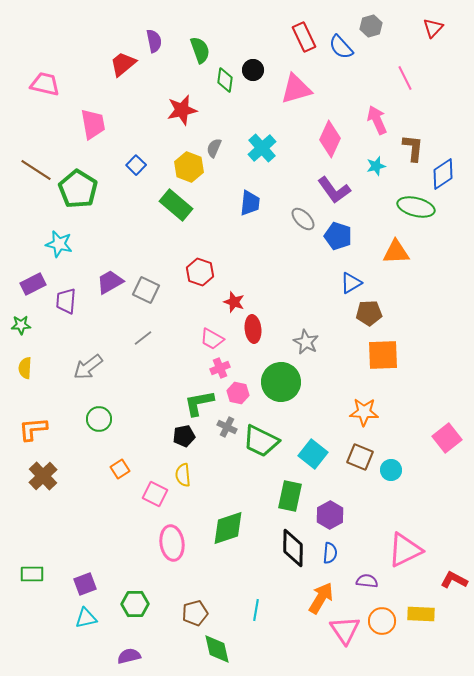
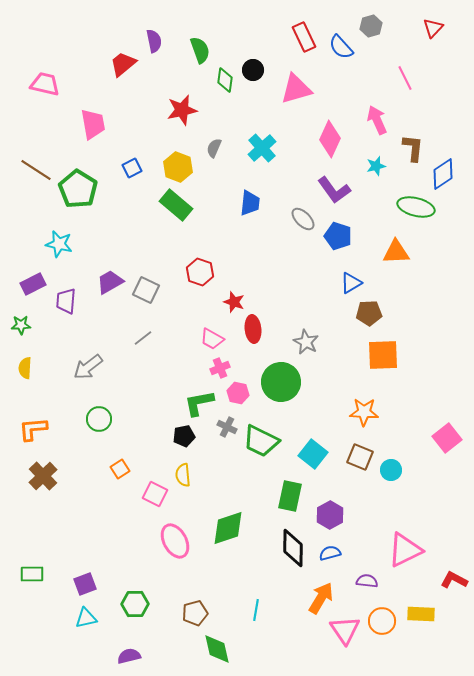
blue square at (136, 165): moved 4 px left, 3 px down; rotated 18 degrees clockwise
yellow hexagon at (189, 167): moved 11 px left
pink ellipse at (172, 543): moved 3 px right, 2 px up; rotated 20 degrees counterclockwise
blue semicircle at (330, 553): rotated 110 degrees counterclockwise
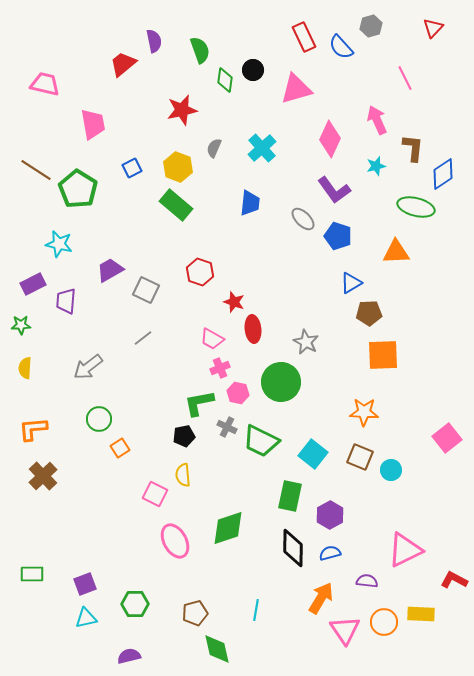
purple trapezoid at (110, 282): moved 12 px up
orange square at (120, 469): moved 21 px up
orange circle at (382, 621): moved 2 px right, 1 px down
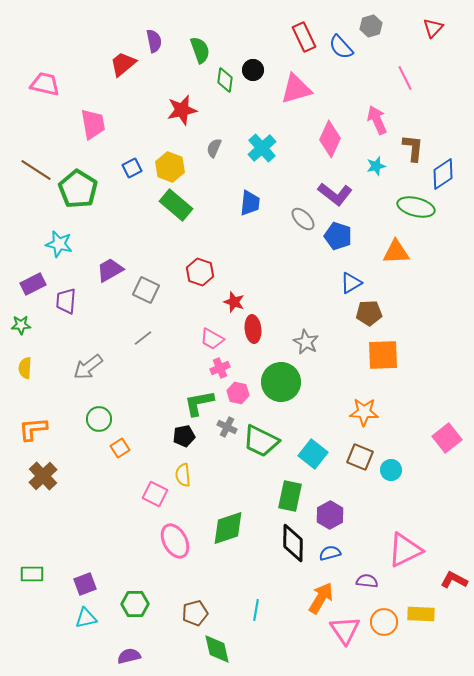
yellow hexagon at (178, 167): moved 8 px left
purple L-shape at (334, 190): moved 1 px right, 4 px down; rotated 16 degrees counterclockwise
black diamond at (293, 548): moved 5 px up
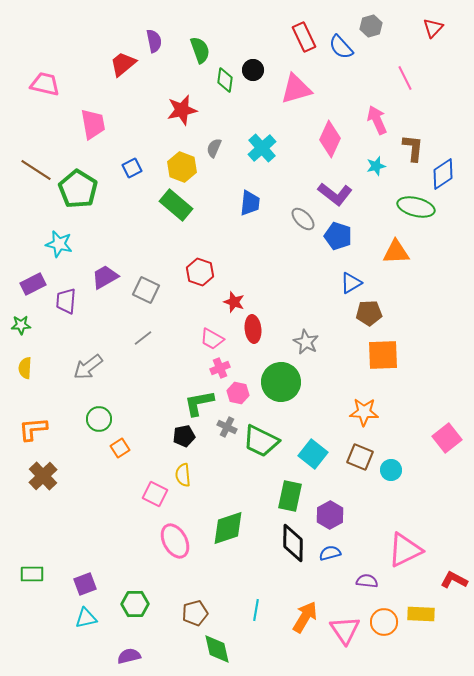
yellow hexagon at (170, 167): moved 12 px right
purple trapezoid at (110, 270): moved 5 px left, 7 px down
orange arrow at (321, 598): moved 16 px left, 19 px down
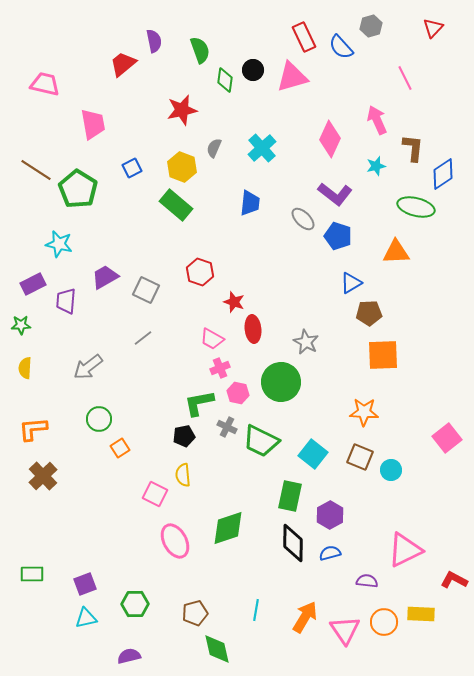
pink triangle at (296, 89): moved 4 px left, 12 px up
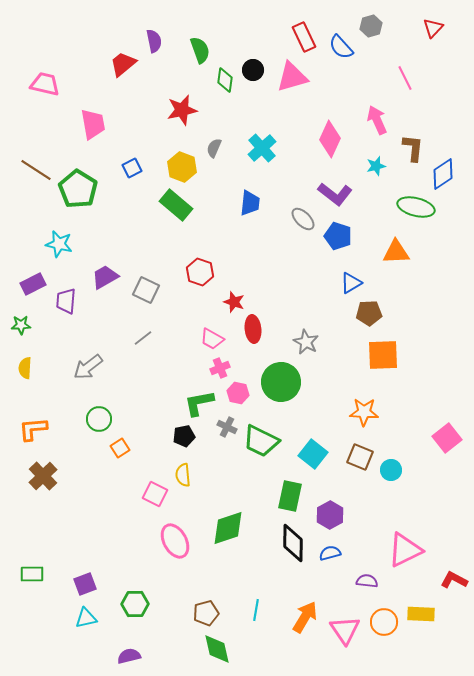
brown pentagon at (195, 613): moved 11 px right
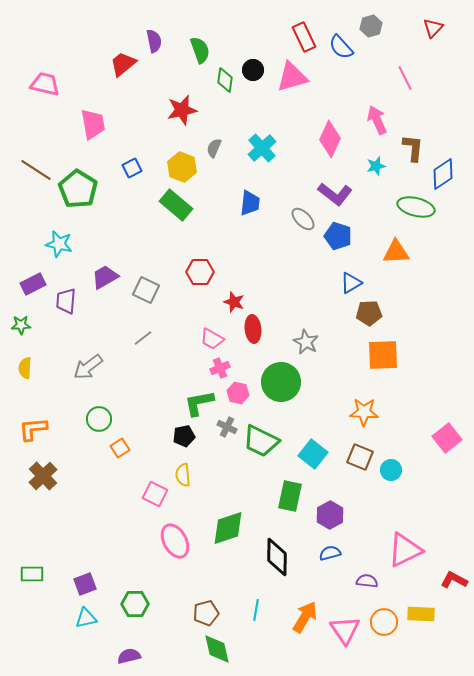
red hexagon at (200, 272): rotated 20 degrees counterclockwise
black diamond at (293, 543): moved 16 px left, 14 px down
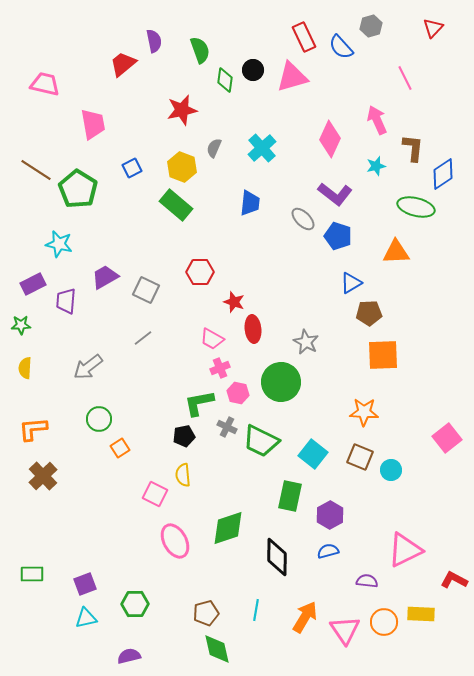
blue semicircle at (330, 553): moved 2 px left, 2 px up
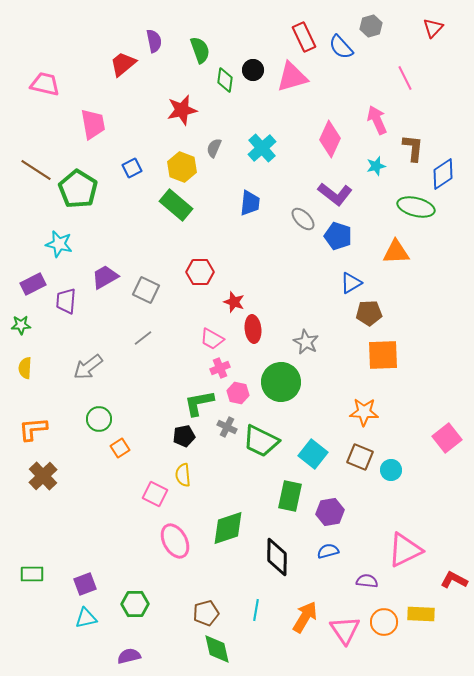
purple hexagon at (330, 515): moved 3 px up; rotated 20 degrees clockwise
